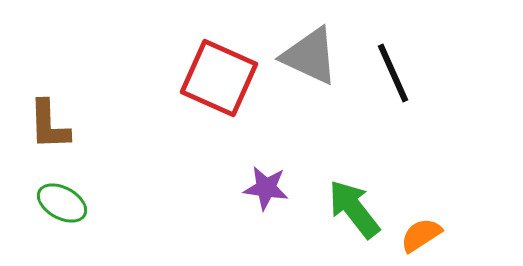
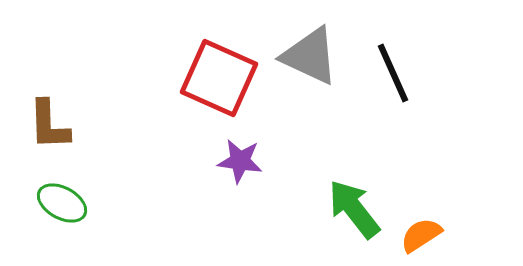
purple star: moved 26 px left, 27 px up
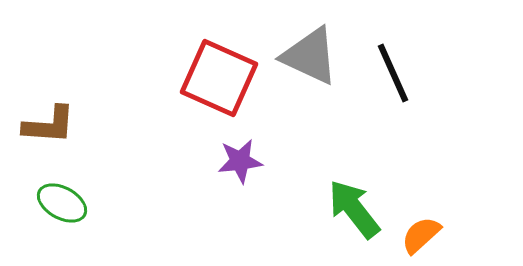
brown L-shape: rotated 84 degrees counterclockwise
purple star: rotated 15 degrees counterclockwise
orange semicircle: rotated 9 degrees counterclockwise
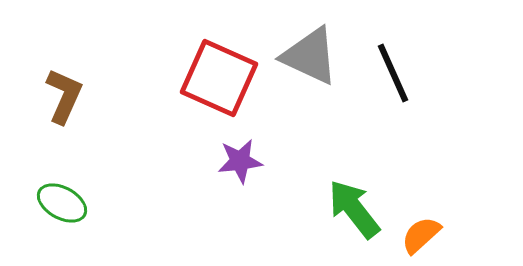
brown L-shape: moved 15 px right, 29 px up; rotated 70 degrees counterclockwise
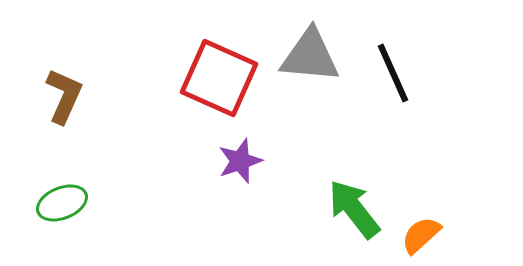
gray triangle: rotated 20 degrees counterclockwise
purple star: rotated 12 degrees counterclockwise
green ellipse: rotated 51 degrees counterclockwise
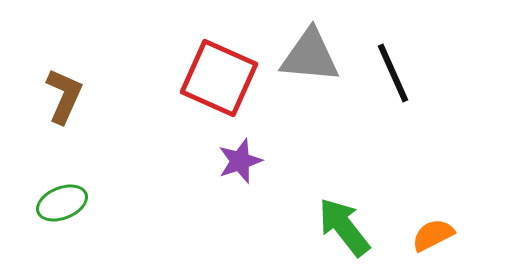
green arrow: moved 10 px left, 18 px down
orange semicircle: moved 12 px right; rotated 15 degrees clockwise
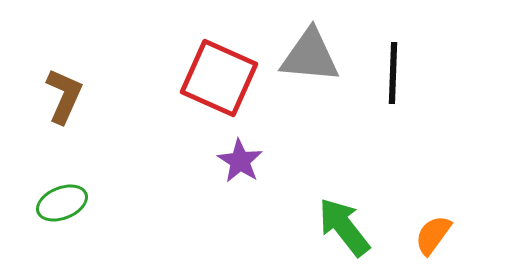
black line: rotated 26 degrees clockwise
purple star: rotated 21 degrees counterclockwise
orange semicircle: rotated 27 degrees counterclockwise
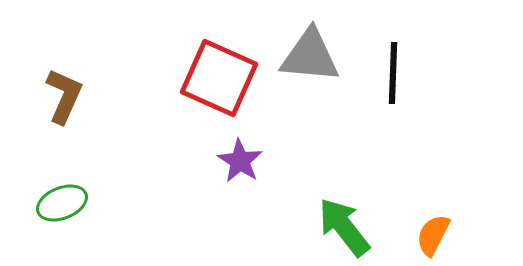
orange semicircle: rotated 9 degrees counterclockwise
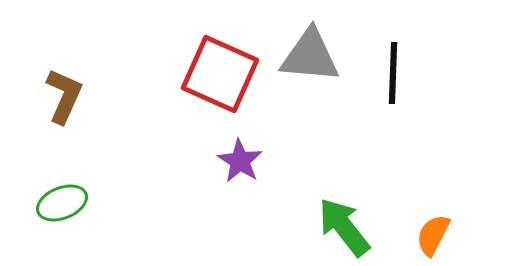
red square: moved 1 px right, 4 px up
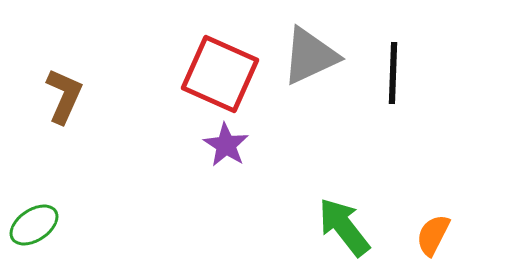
gray triangle: rotated 30 degrees counterclockwise
purple star: moved 14 px left, 16 px up
green ellipse: moved 28 px left, 22 px down; rotated 12 degrees counterclockwise
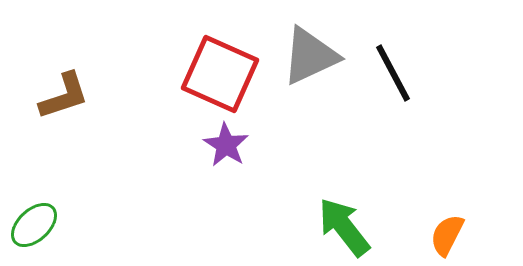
black line: rotated 30 degrees counterclockwise
brown L-shape: rotated 48 degrees clockwise
green ellipse: rotated 9 degrees counterclockwise
orange semicircle: moved 14 px right
